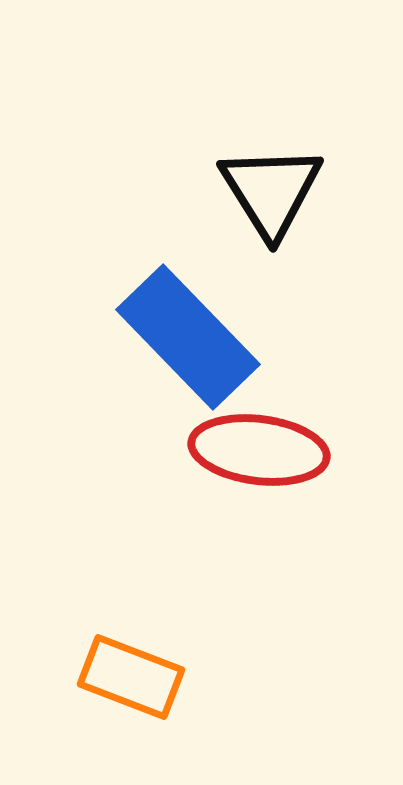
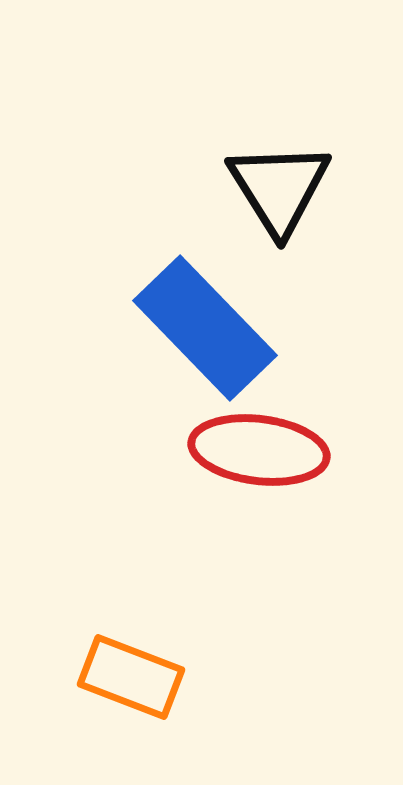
black triangle: moved 8 px right, 3 px up
blue rectangle: moved 17 px right, 9 px up
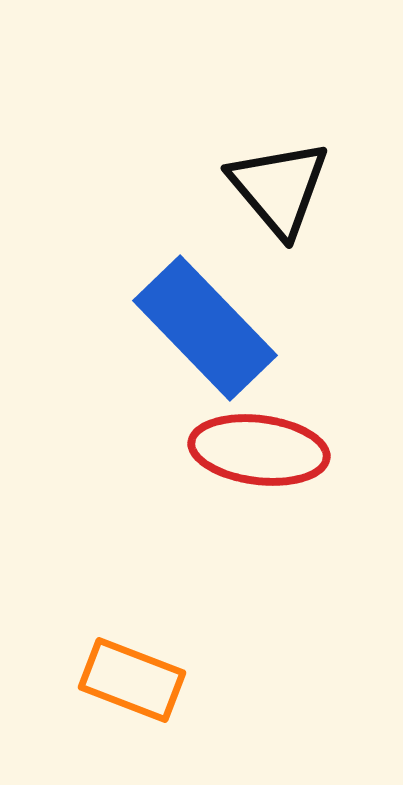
black triangle: rotated 8 degrees counterclockwise
orange rectangle: moved 1 px right, 3 px down
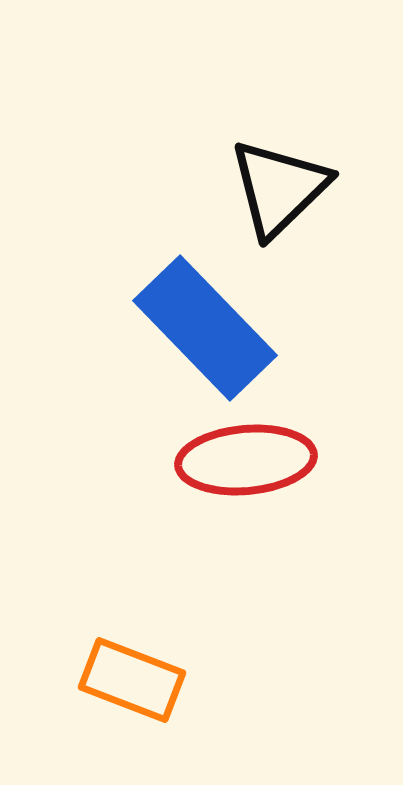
black triangle: rotated 26 degrees clockwise
red ellipse: moved 13 px left, 10 px down; rotated 12 degrees counterclockwise
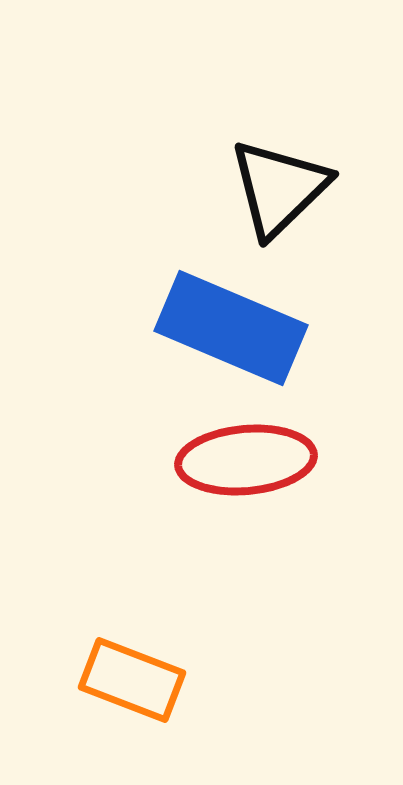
blue rectangle: moved 26 px right; rotated 23 degrees counterclockwise
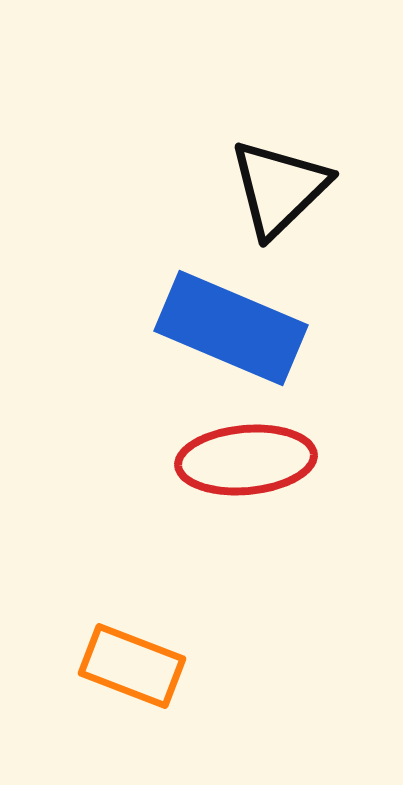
orange rectangle: moved 14 px up
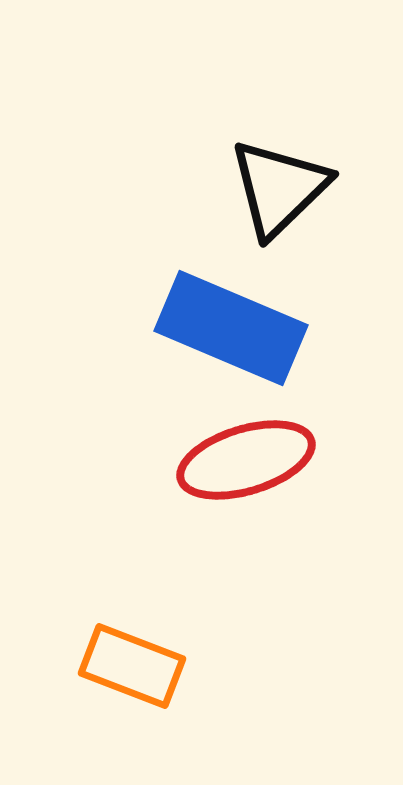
red ellipse: rotated 12 degrees counterclockwise
